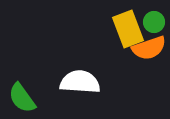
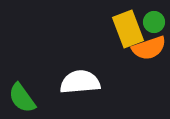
white semicircle: rotated 9 degrees counterclockwise
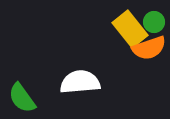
yellow rectangle: moved 2 px right; rotated 18 degrees counterclockwise
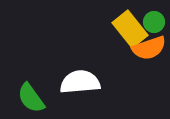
green semicircle: moved 9 px right
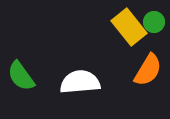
yellow rectangle: moved 1 px left, 2 px up
orange semicircle: moved 1 px left, 22 px down; rotated 40 degrees counterclockwise
green semicircle: moved 10 px left, 22 px up
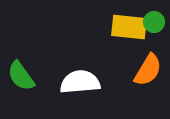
yellow rectangle: rotated 45 degrees counterclockwise
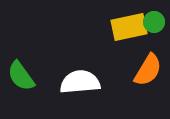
yellow rectangle: rotated 18 degrees counterclockwise
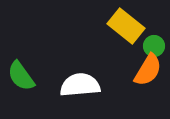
green circle: moved 24 px down
yellow rectangle: moved 3 px left, 1 px up; rotated 51 degrees clockwise
white semicircle: moved 3 px down
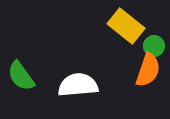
orange semicircle: rotated 12 degrees counterclockwise
white semicircle: moved 2 px left
